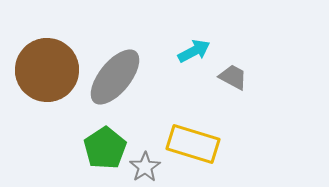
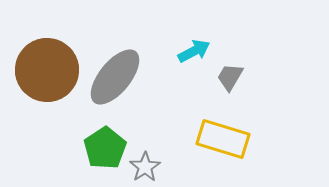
gray trapezoid: moved 3 px left; rotated 88 degrees counterclockwise
yellow rectangle: moved 30 px right, 5 px up
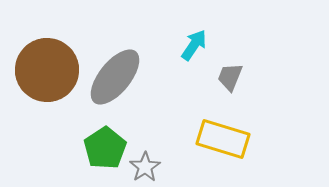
cyan arrow: moved 6 px up; rotated 28 degrees counterclockwise
gray trapezoid: rotated 8 degrees counterclockwise
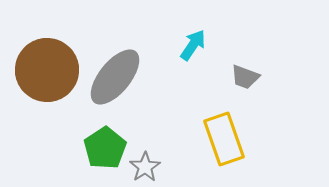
cyan arrow: moved 1 px left
gray trapezoid: moved 15 px right; rotated 92 degrees counterclockwise
yellow rectangle: moved 1 px right; rotated 54 degrees clockwise
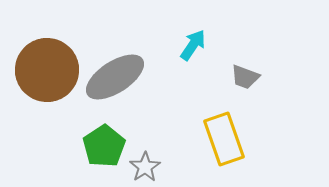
gray ellipse: rotated 18 degrees clockwise
green pentagon: moved 1 px left, 2 px up
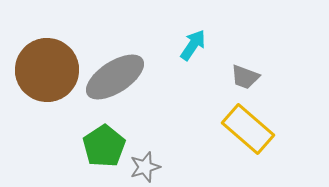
yellow rectangle: moved 24 px right, 10 px up; rotated 30 degrees counterclockwise
gray star: rotated 16 degrees clockwise
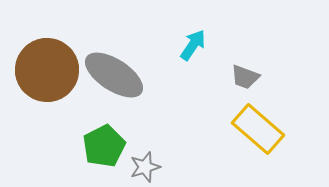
gray ellipse: moved 1 px left, 2 px up; rotated 66 degrees clockwise
yellow rectangle: moved 10 px right
green pentagon: rotated 6 degrees clockwise
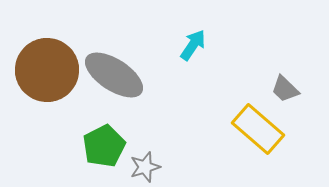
gray trapezoid: moved 40 px right, 12 px down; rotated 24 degrees clockwise
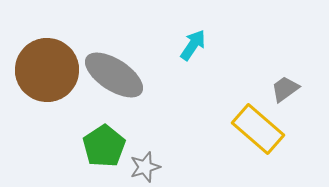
gray trapezoid: rotated 100 degrees clockwise
green pentagon: rotated 6 degrees counterclockwise
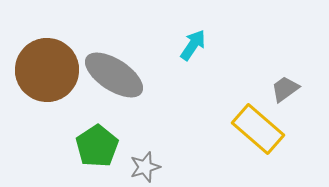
green pentagon: moved 7 px left
